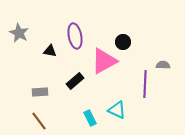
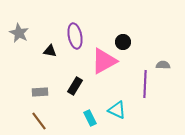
black rectangle: moved 5 px down; rotated 18 degrees counterclockwise
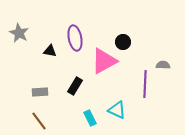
purple ellipse: moved 2 px down
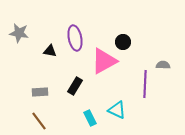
gray star: rotated 18 degrees counterclockwise
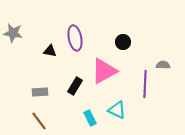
gray star: moved 6 px left
pink triangle: moved 10 px down
